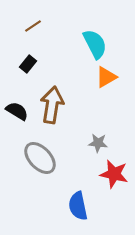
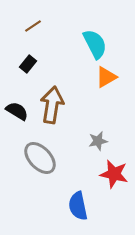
gray star: moved 2 px up; rotated 18 degrees counterclockwise
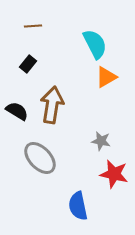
brown line: rotated 30 degrees clockwise
gray star: moved 3 px right; rotated 24 degrees clockwise
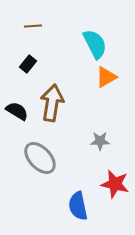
brown arrow: moved 2 px up
gray star: moved 1 px left; rotated 12 degrees counterclockwise
red star: moved 1 px right, 10 px down
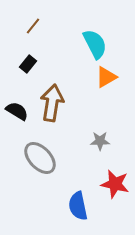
brown line: rotated 48 degrees counterclockwise
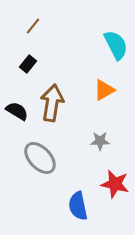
cyan semicircle: moved 21 px right, 1 px down
orange triangle: moved 2 px left, 13 px down
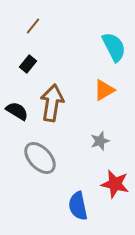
cyan semicircle: moved 2 px left, 2 px down
gray star: rotated 18 degrees counterclockwise
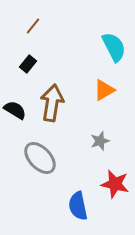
black semicircle: moved 2 px left, 1 px up
